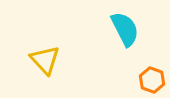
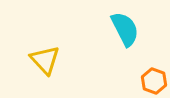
orange hexagon: moved 2 px right, 1 px down
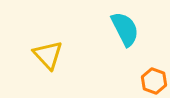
yellow triangle: moved 3 px right, 5 px up
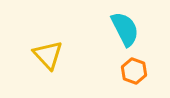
orange hexagon: moved 20 px left, 10 px up
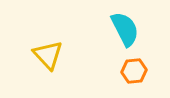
orange hexagon: rotated 25 degrees counterclockwise
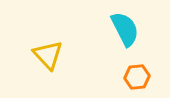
orange hexagon: moved 3 px right, 6 px down
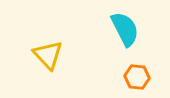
orange hexagon: rotated 10 degrees clockwise
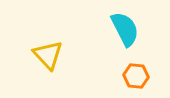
orange hexagon: moved 1 px left, 1 px up
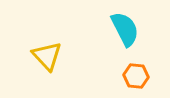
yellow triangle: moved 1 px left, 1 px down
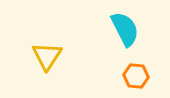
yellow triangle: rotated 16 degrees clockwise
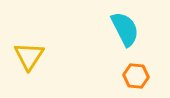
yellow triangle: moved 18 px left
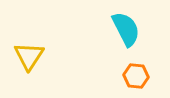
cyan semicircle: moved 1 px right
